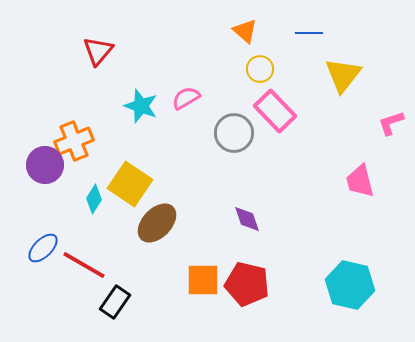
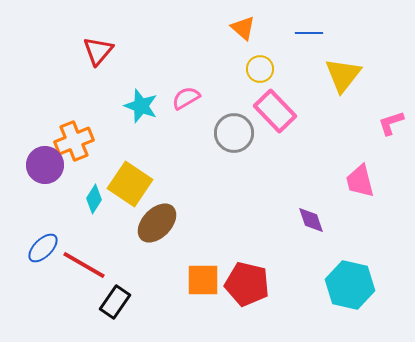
orange triangle: moved 2 px left, 3 px up
purple diamond: moved 64 px right, 1 px down
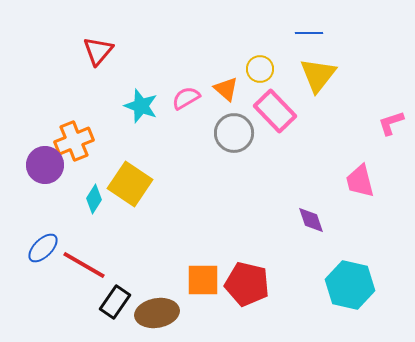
orange triangle: moved 17 px left, 61 px down
yellow triangle: moved 25 px left
brown ellipse: moved 90 px down; rotated 36 degrees clockwise
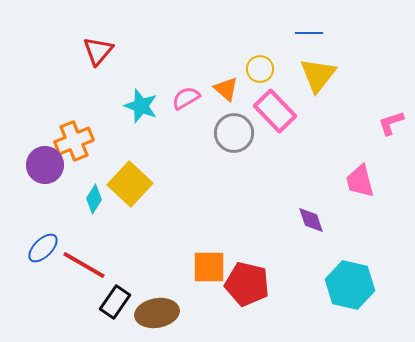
yellow square: rotated 9 degrees clockwise
orange square: moved 6 px right, 13 px up
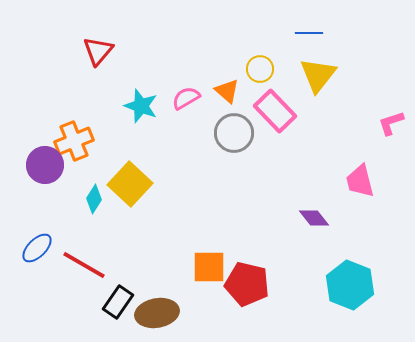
orange triangle: moved 1 px right, 2 px down
purple diamond: moved 3 px right, 2 px up; rotated 20 degrees counterclockwise
blue ellipse: moved 6 px left
cyan hexagon: rotated 9 degrees clockwise
black rectangle: moved 3 px right
